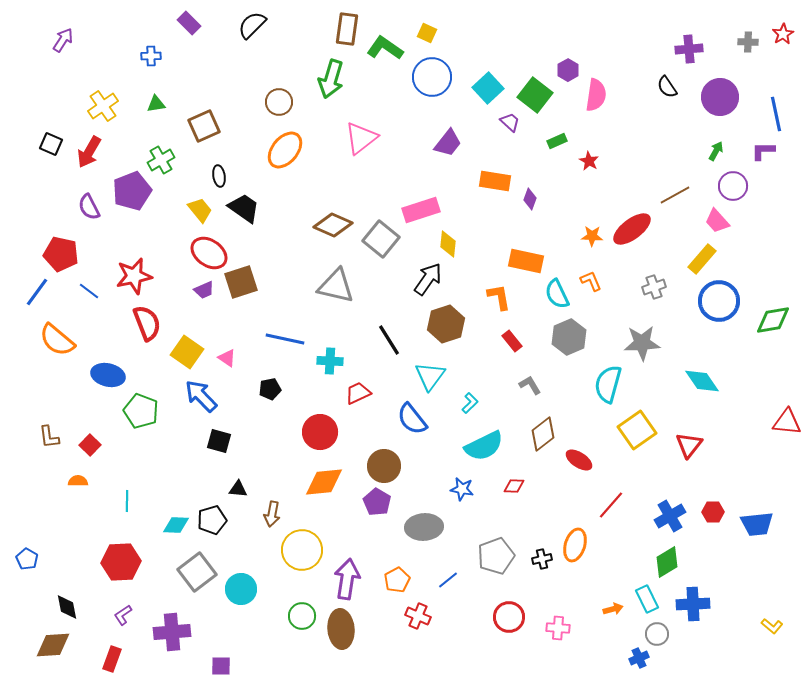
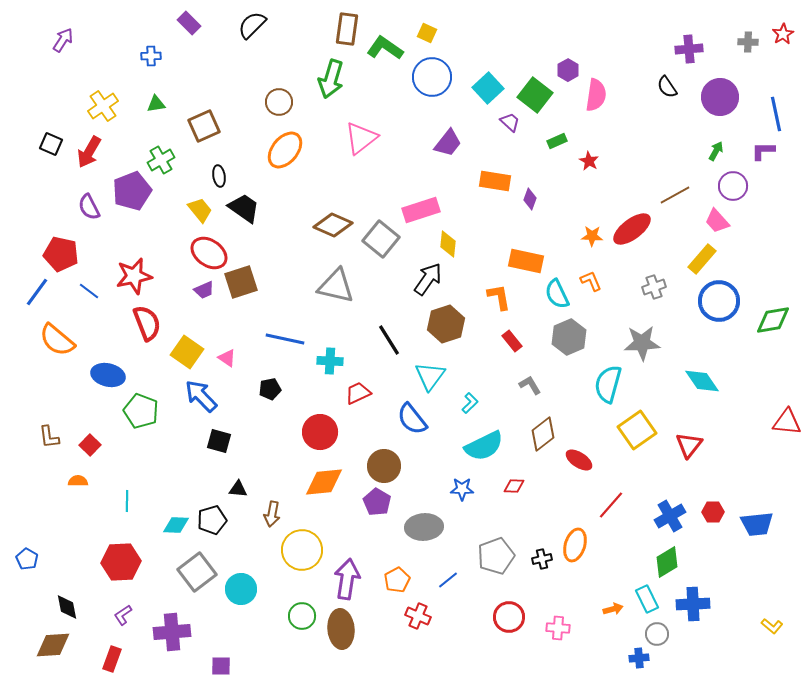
blue star at (462, 489): rotated 10 degrees counterclockwise
blue cross at (639, 658): rotated 18 degrees clockwise
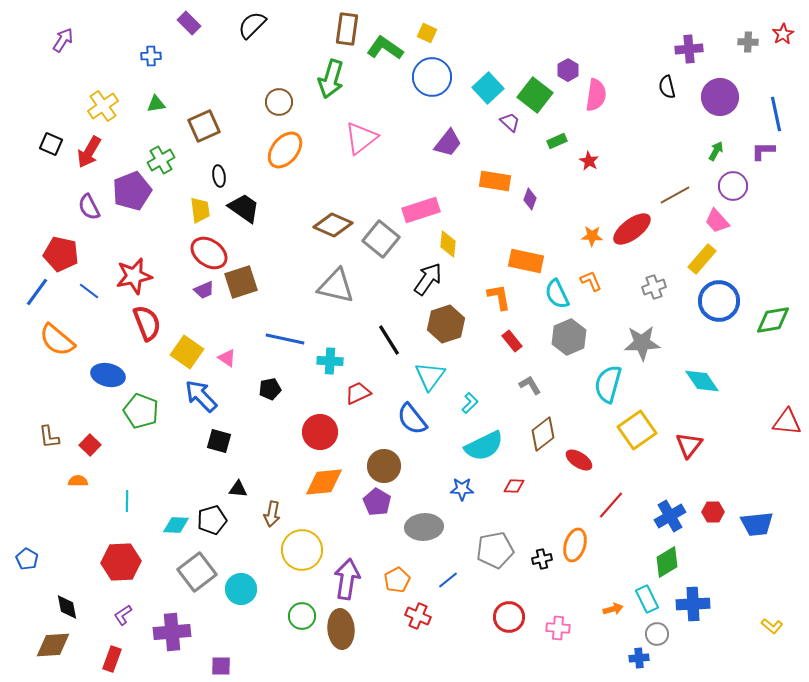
black semicircle at (667, 87): rotated 20 degrees clockwise
yellow trapezoid at (200, 210): rotated 32 degrees clockwise
gray pentagon at (496, 556): moved 1 px left, 6 px up; rotated 9 degrees clockwise
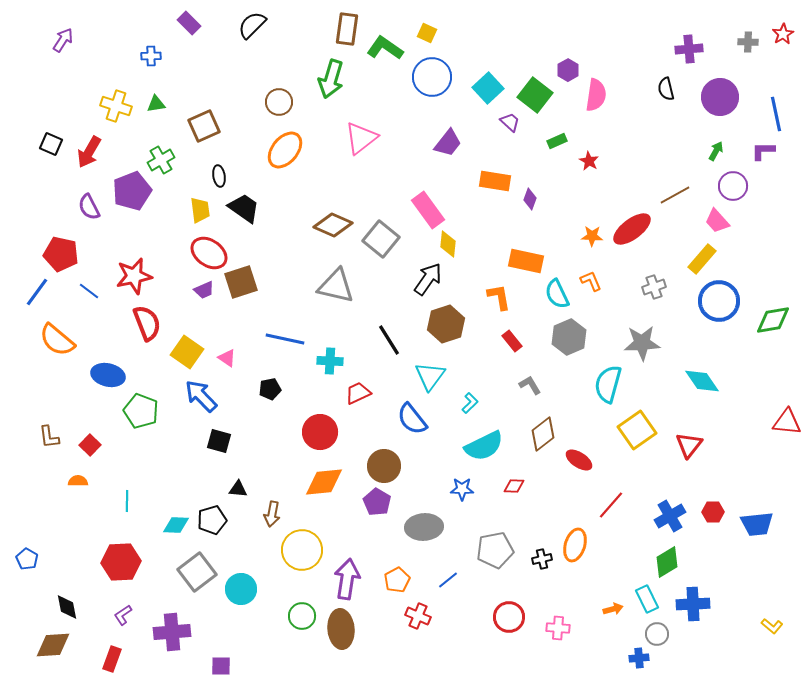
black semicircle at (667, 87): moved 1 px left, 2 px down
yellow cross at (103, 106): moved 13 px right; rotated 36 degrees counterclockwise
pink rectangle at (421, 210): moved 7 px right; rotated 72 degrees clockwise
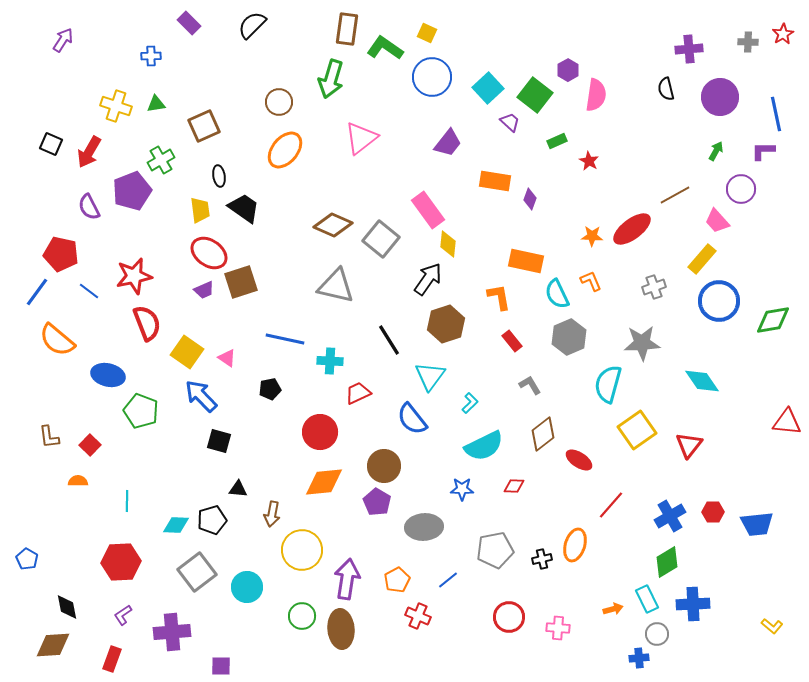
purple circle at (733, 186): moved 8 px right, 3 px down
cyan circle at (241, 589): moved 6 px right, 2 px up
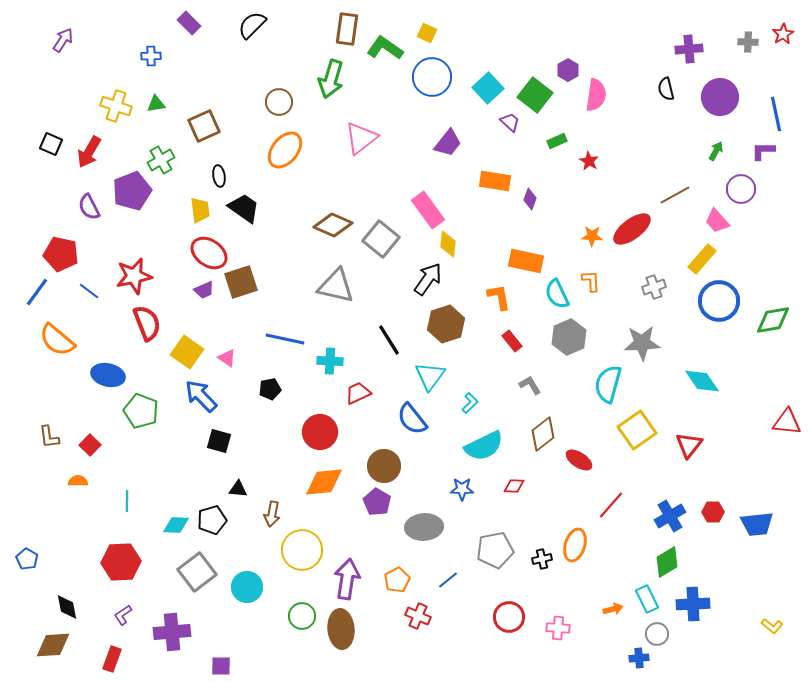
orange L-shape at (591, 281): rotated 20 degrees clockwise
